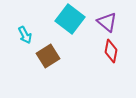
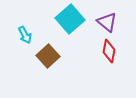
cyan square: rotated 12 degrees clockwise
red diamond: moved 2 px left
brown square: rotated 10 degrees counterclockwise
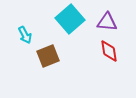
purple triangle: rotated 35 degrees counterclockwise
red diamond: rotated 20 degrees counterclockwise
brown square: rotated 20 degrees clockwise
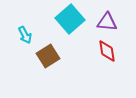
red diamond: moved 2 px left
brown square: rotated 10 degrees counterclockwise
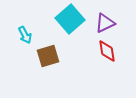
purple triangle: moved 2 px left, 1 px down; rotated 30 degrees counterclockwise
brown square: rotated 15 degrees clockwise
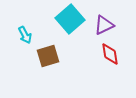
purple triangle: moved 1 px left, 2 px down
red diamond: moved 3 px right, 3 px down
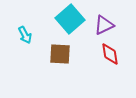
brown square: moved 12 px right, 2 px up; rotated 20 degrees clockwise
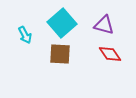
cyan square: moved 8 px left, 4 px down
purple triangle: rotated 40 degrees clockwise
red diamond: rotated 25 degrees counterclockwise
